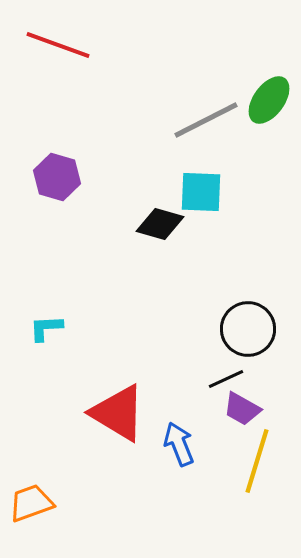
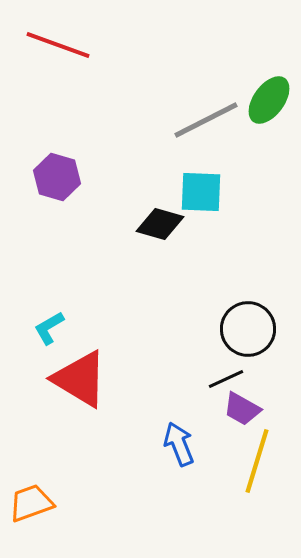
cyan L-shape: moved 3 px right; rotated 27 degrees counterclockwise
red triangle: moved 38 px left, 34 px up
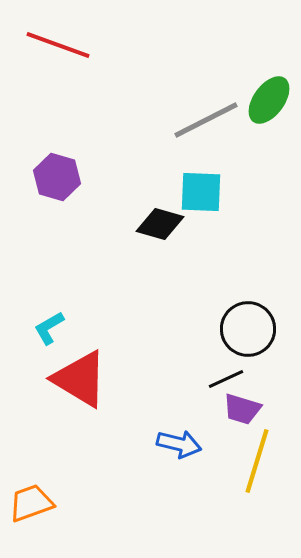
purple trapezoid: rotated 12 degrees counterclockwise
blue arrow: rotated 126 degrees clockwise
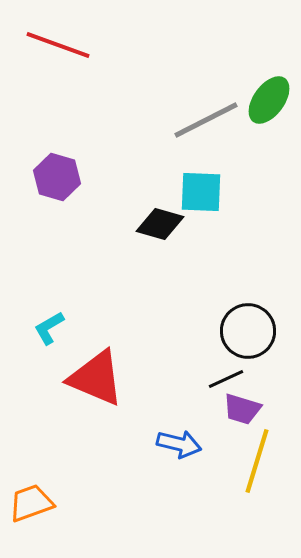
black circle: moved 2 px down
red triangle: moved 16 px right, 1 px up; rotated 8 degrees counterclockwise
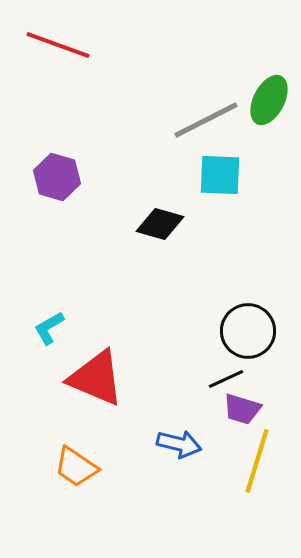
green ellipse: rotated 9 degrees counterclockwise
cyan square: moved 19 px right, 17 px up
orange trapezoid: moved 45 px right, 36 px up; rotated 126 degrees counterclockwise
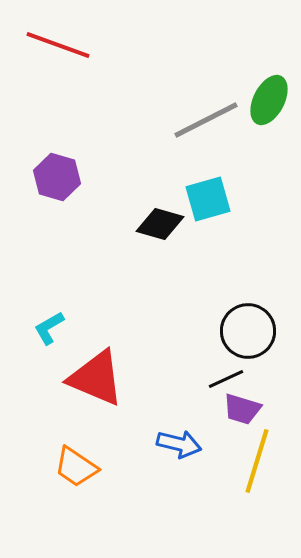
cyan square: moved 12 px left, 24 px down; rotated 18 degrees counterclockwise
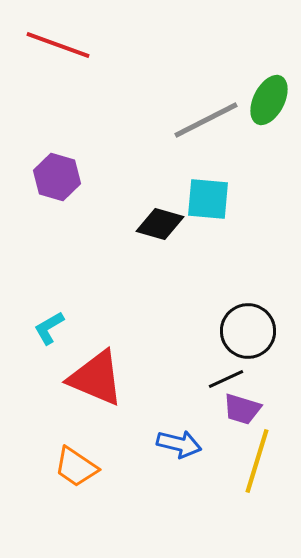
cyan square: rotated 21 degrees clockwise
